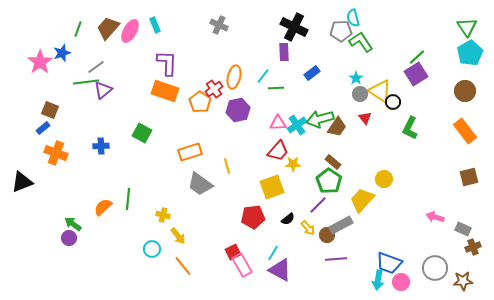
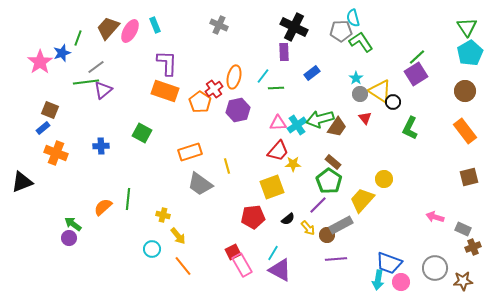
green line at (78, 29): moved 9 px down
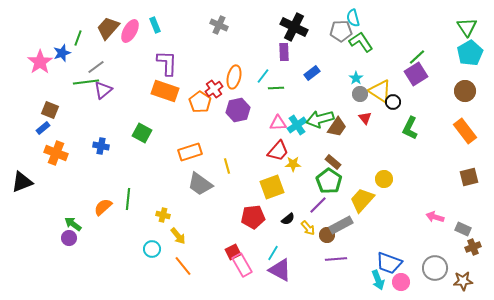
blue cross at (101, 146): rotated 14 degrees clockwise
cyan arrow at (378, 280): rotated 30 degrees counterclockwise
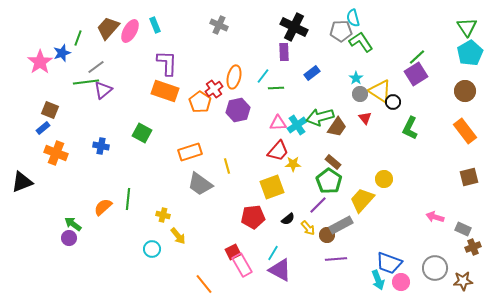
green arrow at (320, 119): moved 2 px up
orange line at (183, 266): moved 21 px right, 18 px down
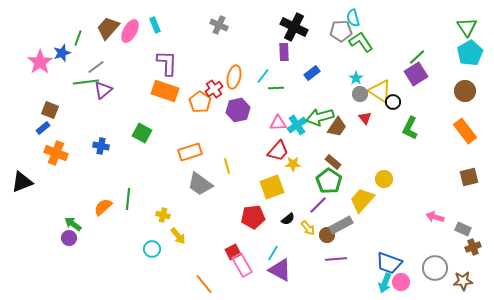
cyan arrow at (378, 280): moved 7 px right, 3 px down; rotated 42 degrees clockwise
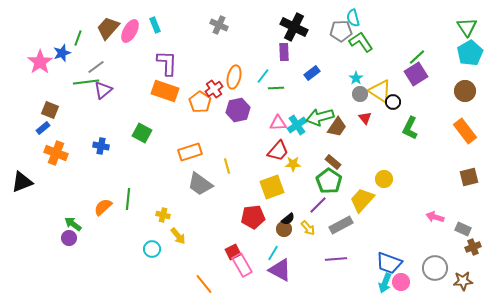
brown circle at (327, 235): moved 43 px left, 6 px up
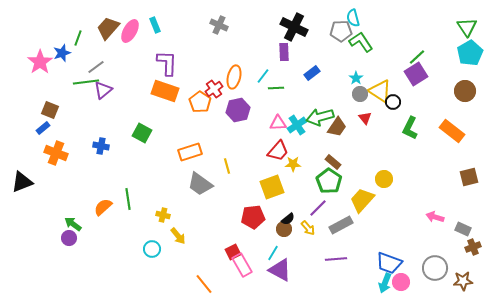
orange rectangle at (465, 131): moved 13 px left; rotated 15 degrees counterclockwise
green line at (128, 199): rotated 15 degrees counterclockwise
purple line at (318, 205): moved 3 px down
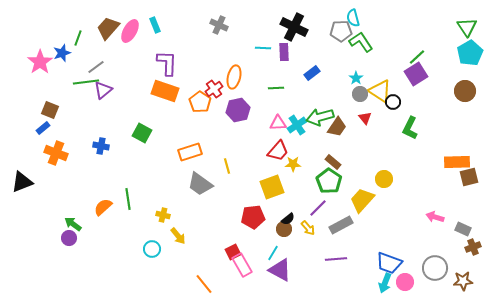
cyan line at (263, 76): moved 28 px up; rotated 56 degrees clockwise
orange rectangle at (452, 131): moved 5 px right, 31 px down; rotated 40 degrees counterclockwise
pink circle at (401, 282): moved 4 px right
